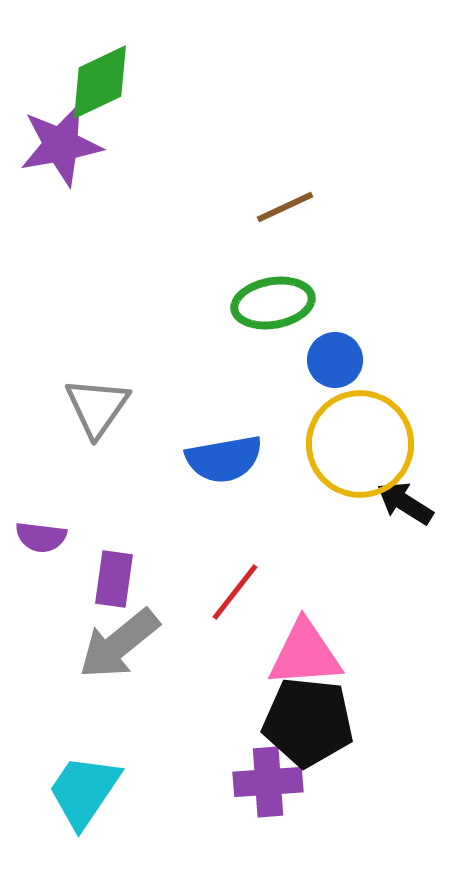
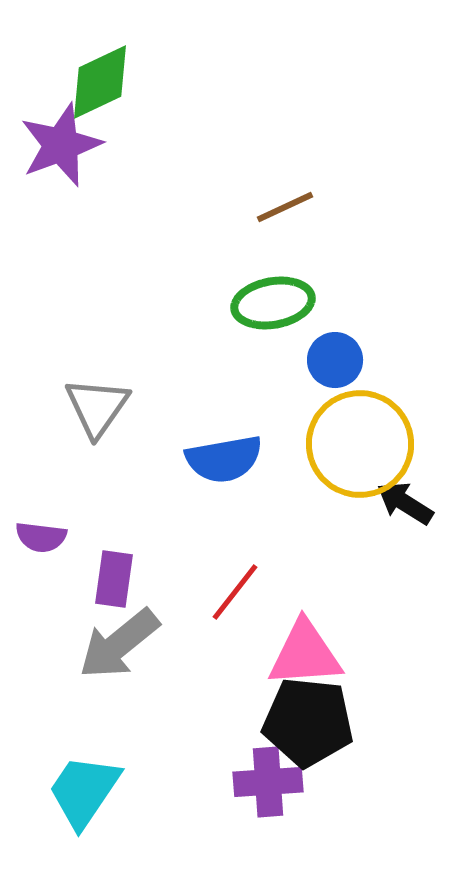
purple star: rotated 10 degrees counterclockwise
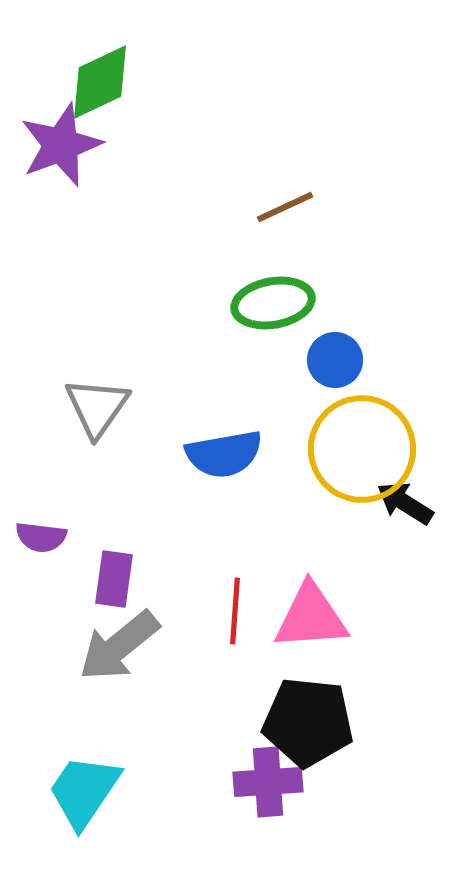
yellow circle: moved 2 px right, 5 px down
blue semicircle: moved 5 px up
red line: moved 19 px down; rotated 34 degrees counterclockwise
gray arrow: moved 2 px down
pink triangle: moved 6 px right, 37 px up
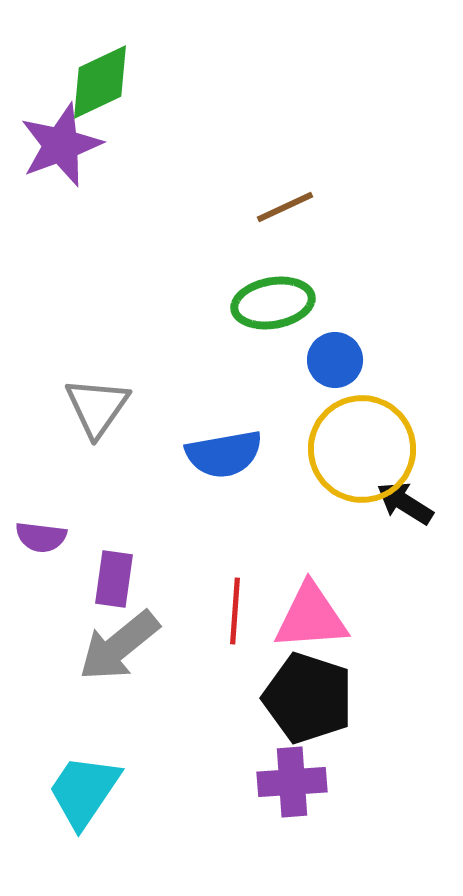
black pentagon: moved 24 px up; rotated 12 degrees clockwise
purple cross: moved 24 px right
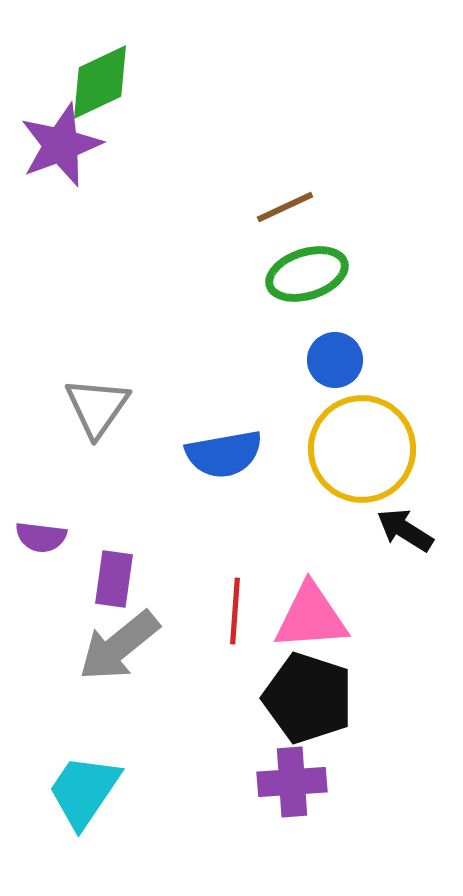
green ellipse: moved 34 px right, 29 px up; rotated 8 degrees counterclockwise
black arrow: moved 27 px down
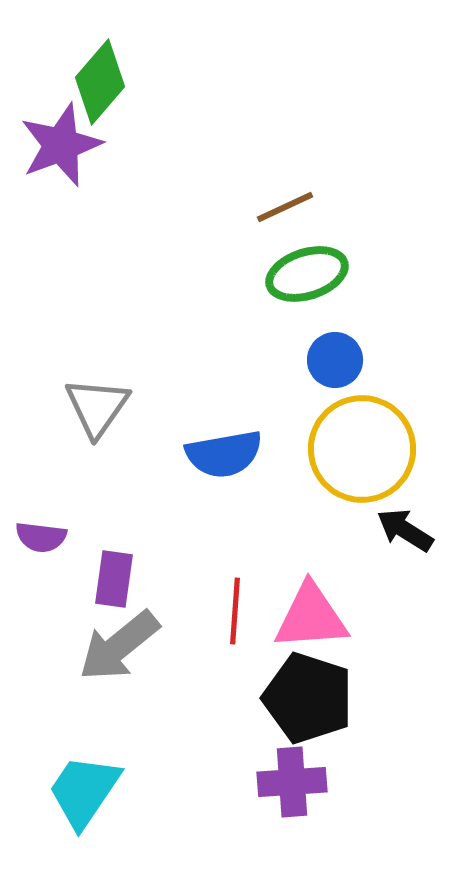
green diamond: rotated 24 degrees counterclockwise
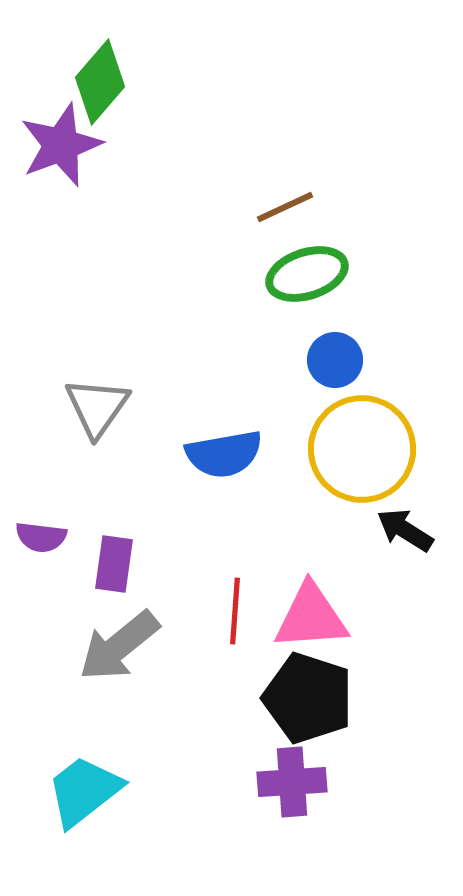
purple rectangle: moved 15 px up
cyan trapezoid: rotated 18 degrees clockwise
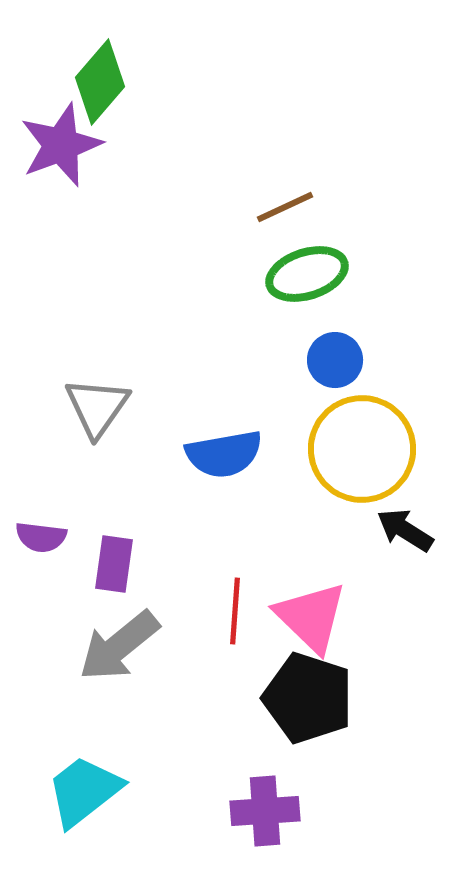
pink triangle: rotated 48 degrees clockwise
purple cross: moved 27 px left, 29 px down
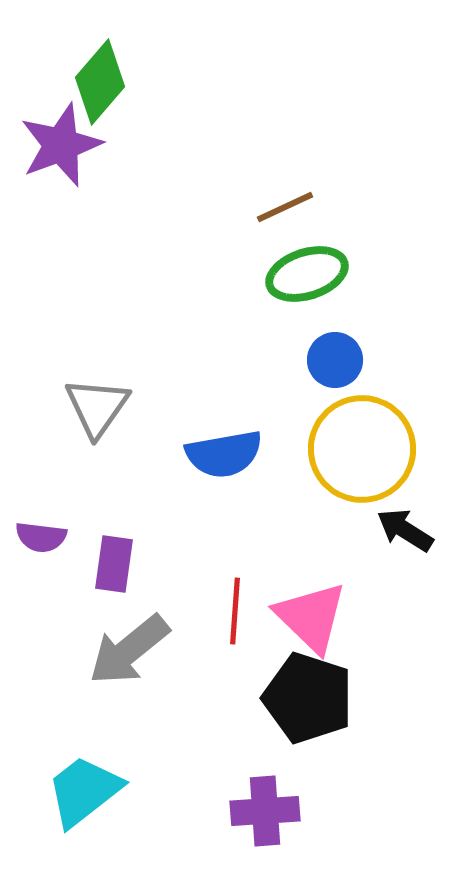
gray arrow: moved 10 px right, 4 px down
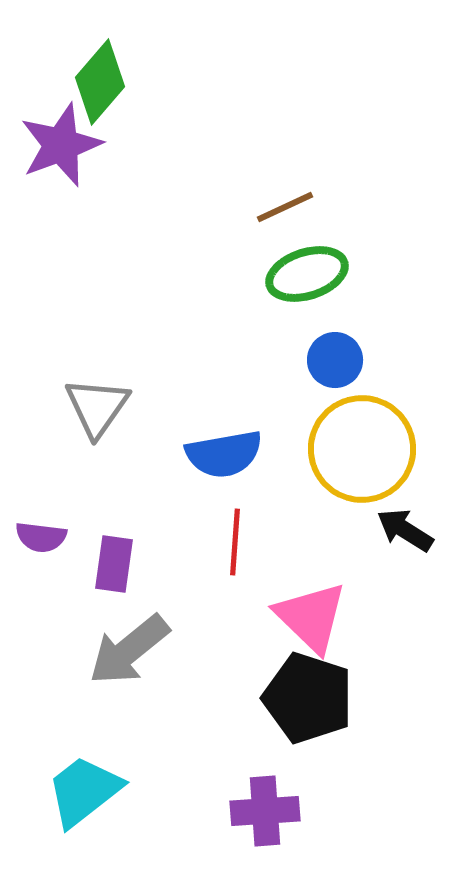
red line: moved 69 px up
